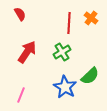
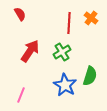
red arrow: moved 3 px right, 1 px up
green semicircle: rotated 30 degrees counterclockwise
blue star: moved 2 px up
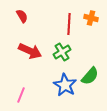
red semicircle: moved 2 px right, 2 px down
orange cross: rotated 24 degrees counterclockwise
red line: moved 1 px down
red arrow: rotated 80 degrees clockwise
green semicircle: rotated 24 degrees clockwise
